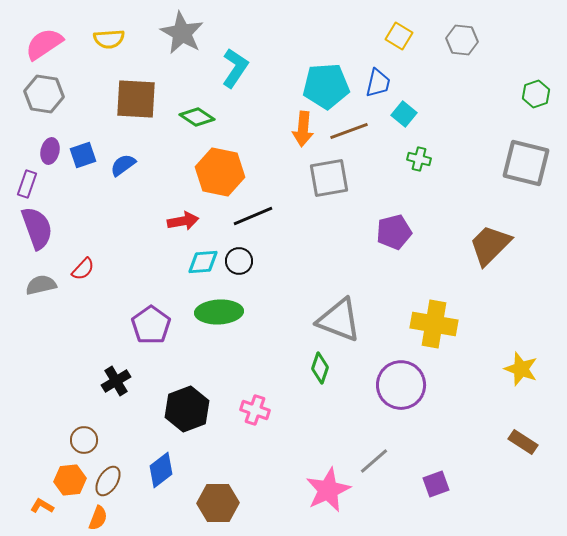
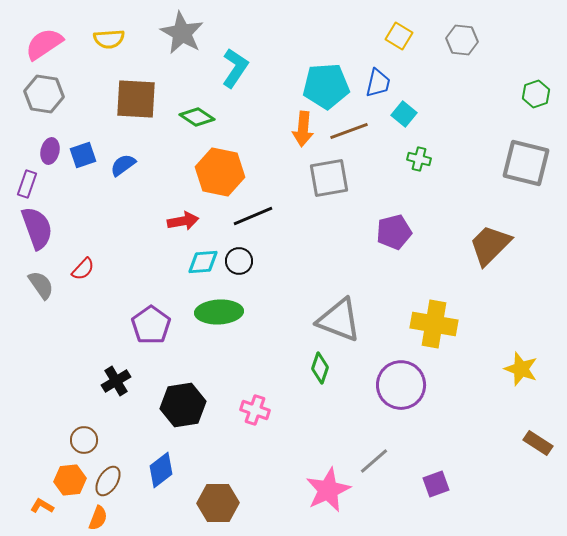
gray semicircle at (41, 285): rotated 68 degrees clockwise
black hexagon at (187, 409): moved 4 px left, 4 px up; rotated 12 degrees clockwise
brown rectangle at (523, 442): moved 15 px right, 1 px down
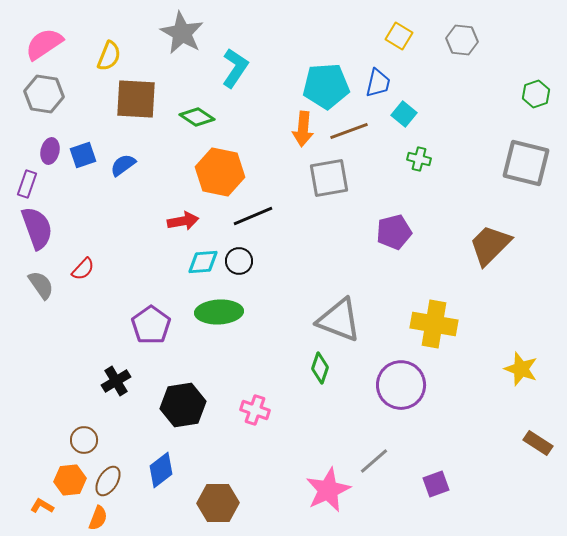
yellow semicircle at (109, 39): moved 17 px down; rotated 64 degrees counterclockwise
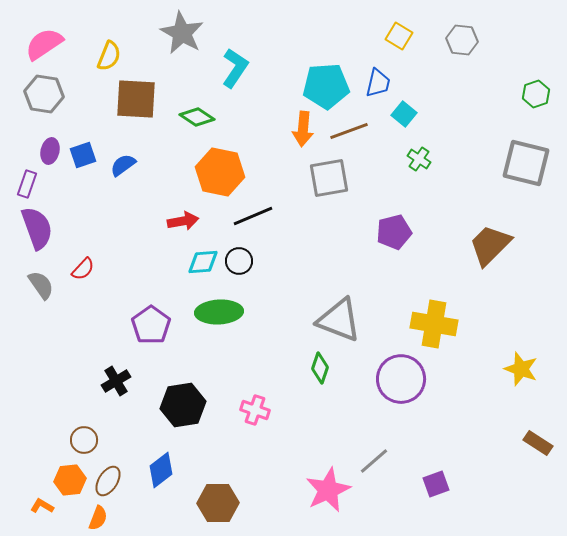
green cross at (419, 159): rotated 20 degrees clockwise
purple circle at (401, 385): moved 6 px up
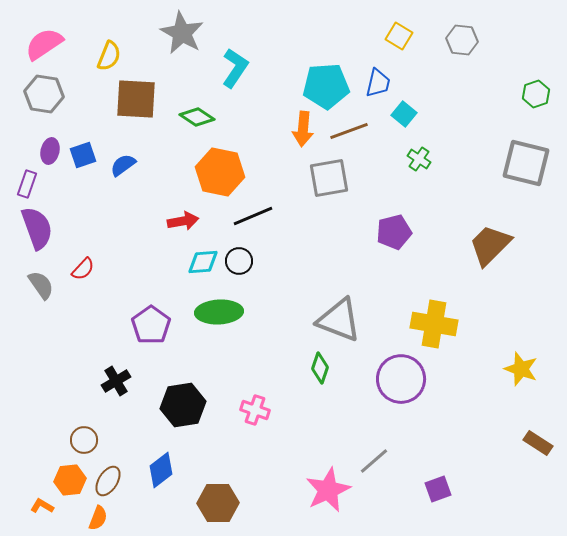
purple square at (436, 484): moved 2 px right, 5 px down
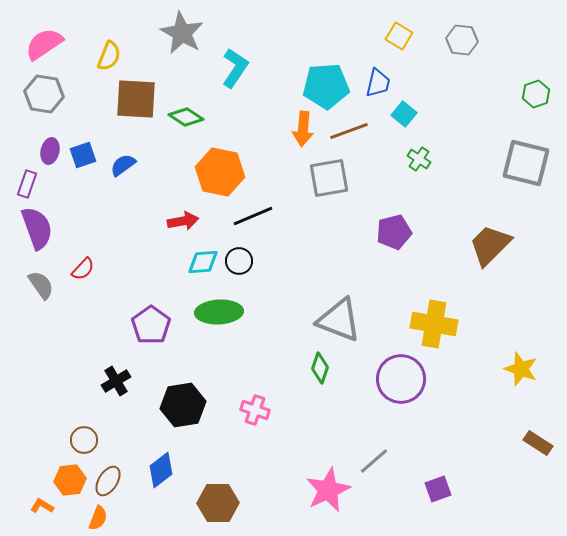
green diamond at (197, 117): moved 11 px left
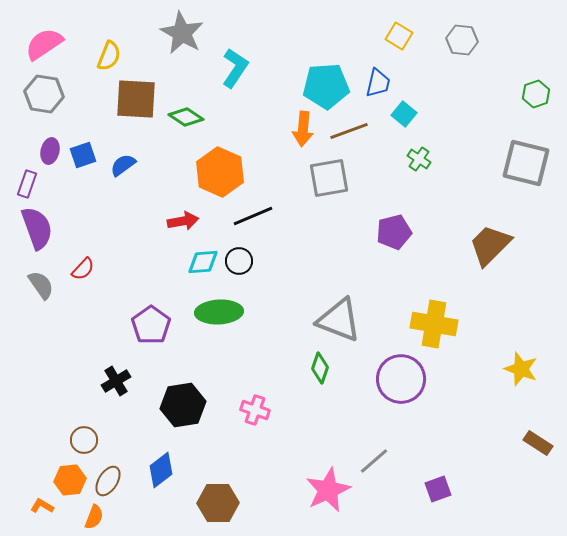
orange hexagon at (220, 172): rotated 12 degrees clockwise
orange semicircle at (98, 518): moved 4 px left, 1 px up
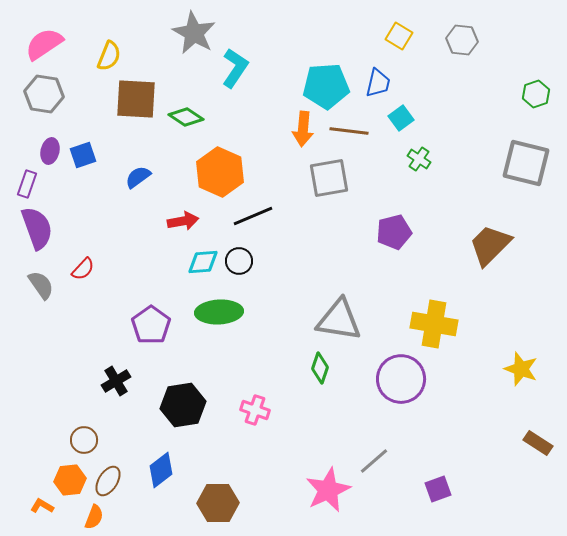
gray star at (182, 33): moved 12 px right
cyan square at (404, 114): moved 3 px left, 4 px down; rotated 15 degrees clockwise
brown line at (349, 131): rotated 27 degrees clockwise
blue semicircle at (123, 165): moved 15 px right, 12 px down
gray triangle at (339, 320): rotated 12 degrees counterclockwise
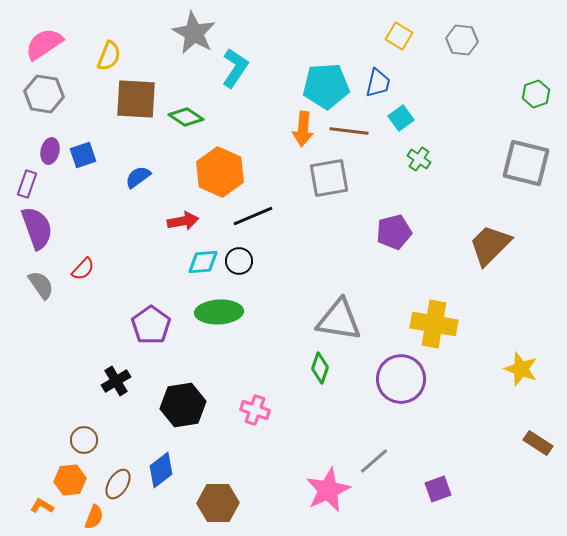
brown ellipse at (108, 481): moved 10 px right, 3 px down
